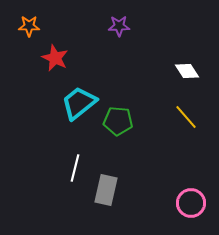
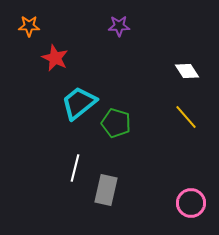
green pentagon: moved 2 px left, 2 px down; rotated 12 degrees clockwise
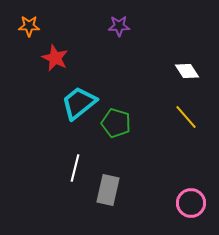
gray rectangle: moved 2 px right
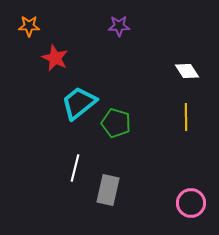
yellow line: rotated 40 degrees clockwise
